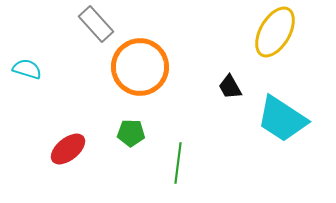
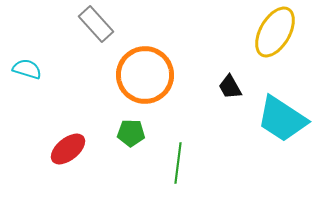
orange circle: moved 5 px right, 8 px down
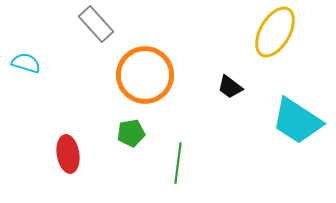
cyan semicircle: moved 1 px left, 6 px up
black trapezoid: rotated 24 degrees counterclockwise
cyan trapezoid: moved 15 px right, 2 px down
green pentagon: rotated 12 degrees counterclockwise
red ellipse: moved 5 px down; rotated 60 degrees counterclockwise
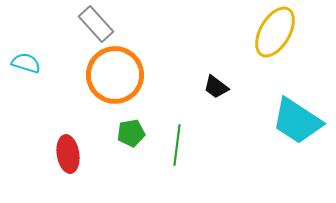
orange circle: moved 30 px left
black trapezoid: moved 14 px left
green line: moved 1 px left, 18 px up
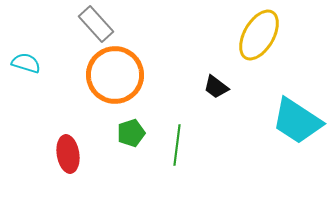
yellow ellipse: moved 16 px left, 3 px down
green pentagon: rotated 8 degrees counterclockwise
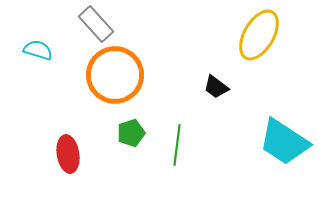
cyan semicircle: moved 12 px right, 13 px up
cyan trapezoid: moved 13 px left, 21 px down
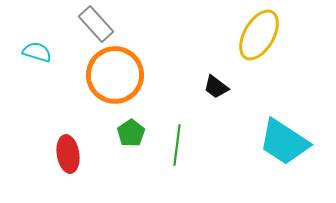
cyan semicircle: moved 1 px left, 2 px down
green pentagon: rotated 16 degrees counterclockwise
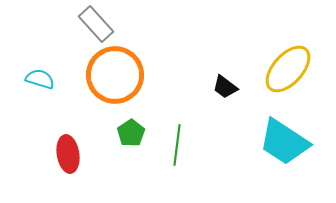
yellow ellipse: moved 29 px right, 34 px down; rotated 12 degrees clockwise
cyan semicircle: moved 3 px right, 27 px down
black trapezoid: moved 9 px right
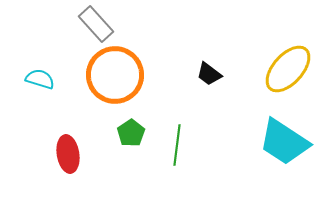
black trapezoid: moved 16 px left, 13 px up
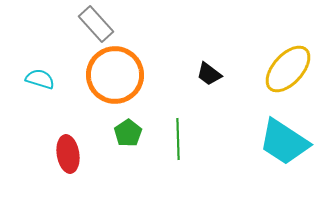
green pentagon: moved 3 px left
green line: moved 1 px right, 6 px up; rotated 9 degrees counterclockwise
